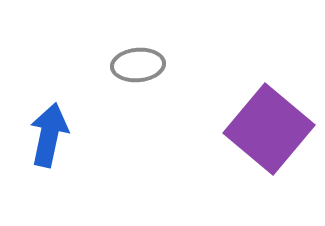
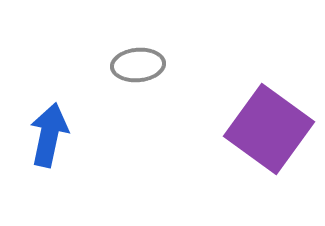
purple square: rotated 4 degrees counterclockwise
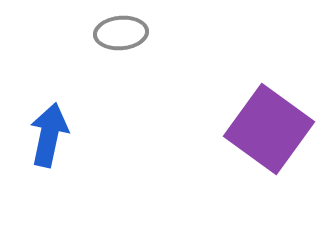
gray ellipse: moved 17 px left, 32 px up
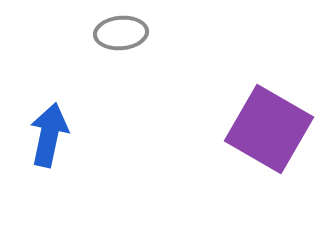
purple square: rotated 6 degrees counterclockwise
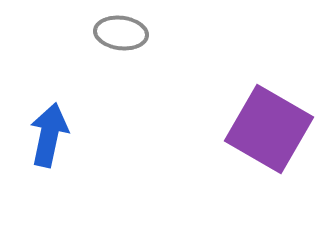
gray ellipse: rotated 12 degrees clockwise
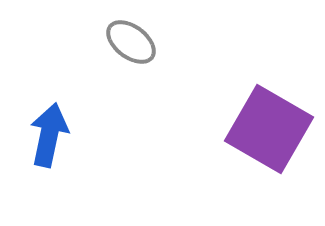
gray ellipse: moved 10 px right, 9 px down; rotated 30 degrees clockwise
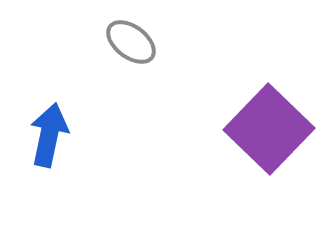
purple square: rotated 14 degrees clockwise
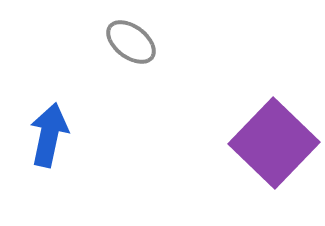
purple square: moved 5 px right, 14 px down
